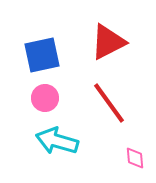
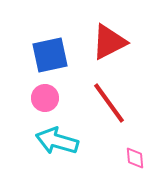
red triangle: moved 1 px right
blue square: moved 8 px right
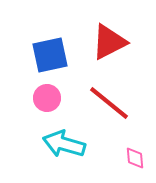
pink circle: moved 2 px right
red line: rotated 15 degrees counterclockwise
cyan arrow: moved 7 px right, 3 px down
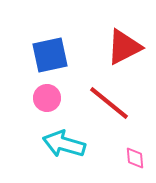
red triangle: moved 15 px right, 5 px down
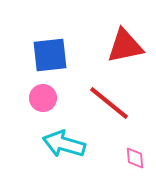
red triangle: moved 1 px right, 1 px up; rotated 15 degrees clockwise
blue square: rotated 6 degrees clockwise
pink circle: moved 4 px left
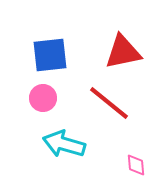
red triangle: moved 2 px left, 6 px down
pink diamond: moved 1 px right, 7 px down
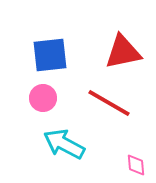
red line: rotated 9 degrees counterclockwise
cyan arrow: rotated 12 degrees clockwise
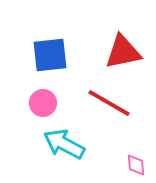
pink circle: moved 5 px down
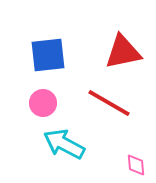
blue square: moved 2 px left
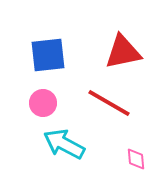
pink diamond: moved 6 px up
